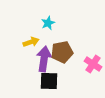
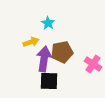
cyan star: rotated 16 degrees counterclockwise
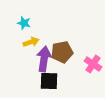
cyan star: moved 24 px left; rotated 16 degrees counterclockwise
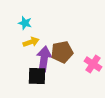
cyan star: moved 1 px right
black square: moved 12 px left, 5 px up
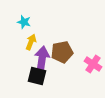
cyan star: moved 1 px left, 1 px up
yellow arrow: rotated 49 degrees counterclockwise
purple arrow: moved 2 px left
black square: rotated 12 degrees clockwise
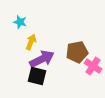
cyan star: moved 4 px left
brown pentagon: moved 15 px right
purple arrow: rotated 55 degrees clockwise
pink cross: moved 2 px down
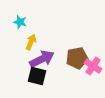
brown pentagon: moved 6 px down
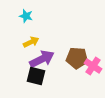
cyan star: moved 6 px right, 6 px up
yellow arrow: rotated 42 degrees clockwise
brown pentagon: rotated 15 degrees clockwise
black square: moved 1 px left
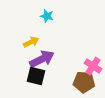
cyan star: moved 21 px right
brown pentagon: moved 7 px right, 24 px down
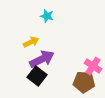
black square: moved 1 px right; rotated 24 degrees clockwise
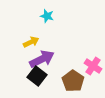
brown pentagon: moved 11 px left, 1 px up; rotated 30 degrees clockwise
